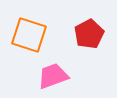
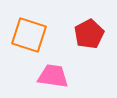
pink trapezoid: rotated 28 degrees clockwise
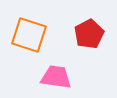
pink trapezoid: moved 3 px right, 1 px down
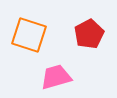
pink trapezoid: rotated 24 degrees counterclockwise
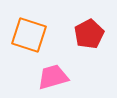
pink trapezoid: moved 3 px left
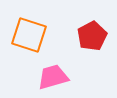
red pentagon: moved 3 px right, 2 px down
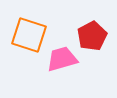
pink trapezoid: moved 9 px right, 18 px up
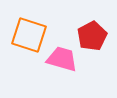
pink trapezoid: rotated 32 degrees clockwise
